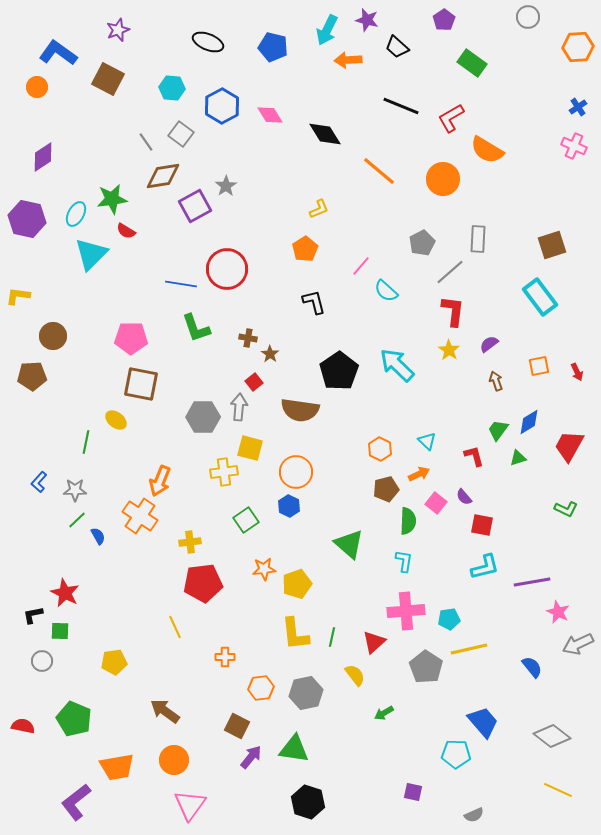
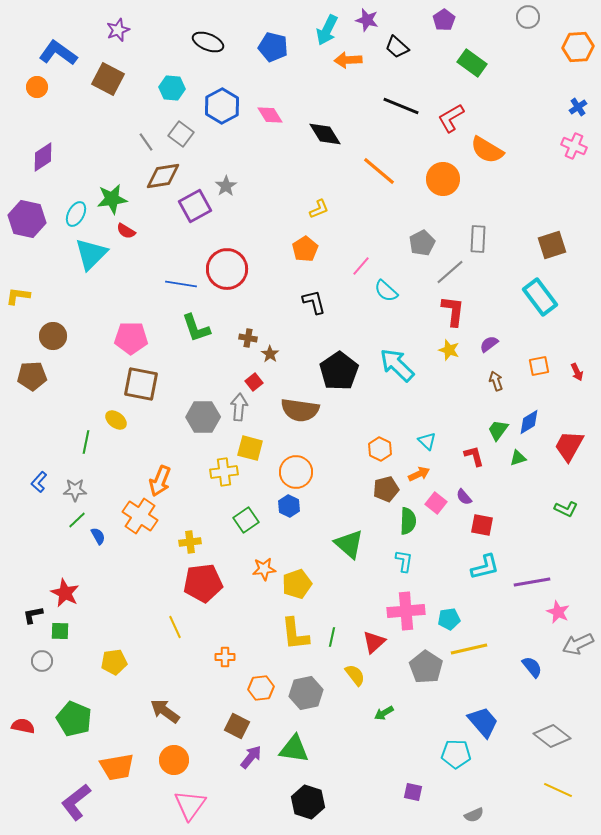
yellow star at (449, 350): rotated 15 degrees counterclockwise
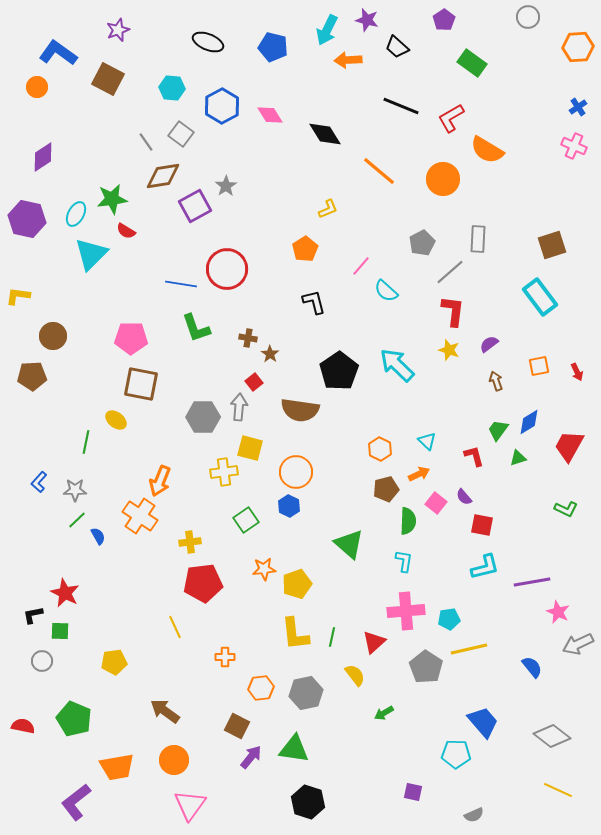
yellow L-shape at (319, 209): moved 9 px right
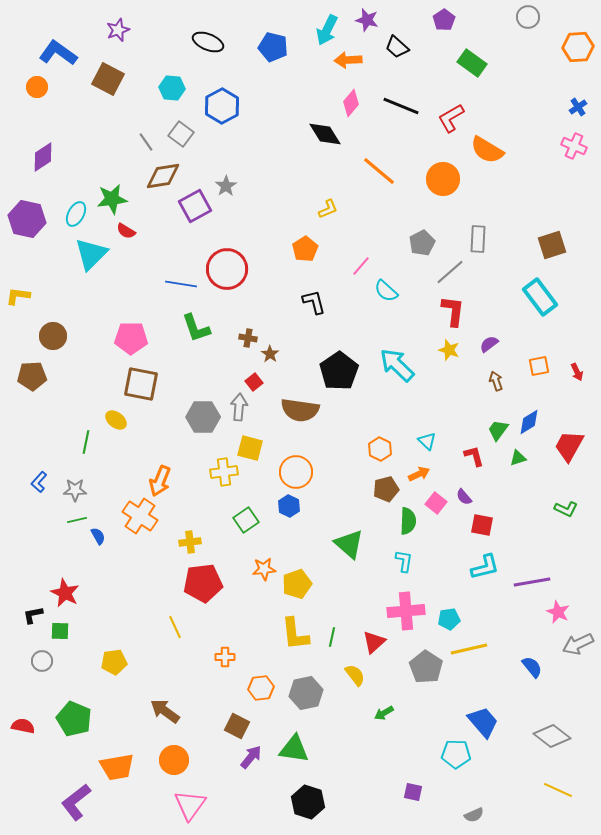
pink diamond at (270, 115): moved 81 px right, 12 px up; rotated 72 degrees clockwise
green line at (77, 520): rotated 30 degrees clockwise
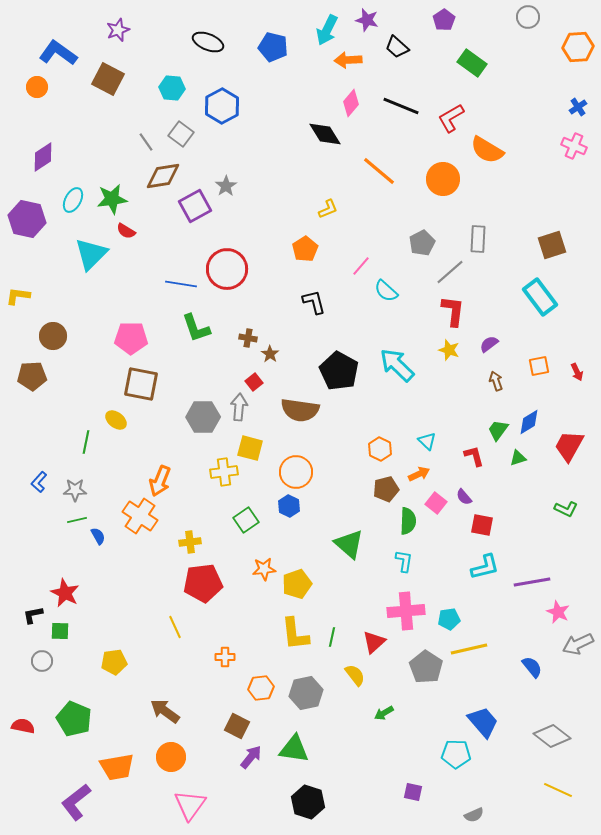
cyan ellipse at (76, 214): moved 3 px left, 14 px up
black pentagon at (339, 371): rotated 9 degrees counterclockwise
orange circle at (174, 760): moved 3 px left, 3 px up
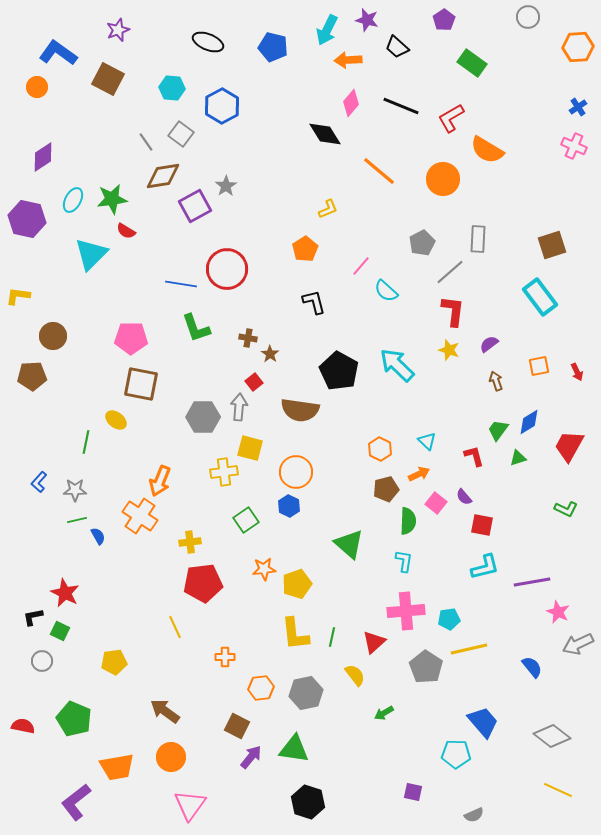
black L-shape at (33, 615): moved 2 px down
green square at (60, 631): rotated 24 degrees clockwise
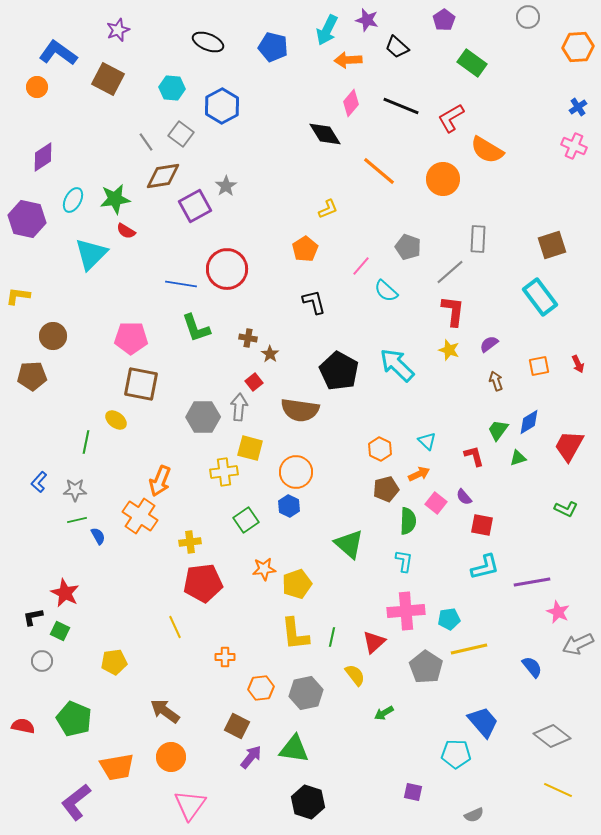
green star at (112, 199): moved 3 px right
gray pentagon at (422, 243): moved 14 px left, 4 px down; rotated 25 degrees counterclockwise
red arrow at (577, 372): moved 1 px right, 8 px up
